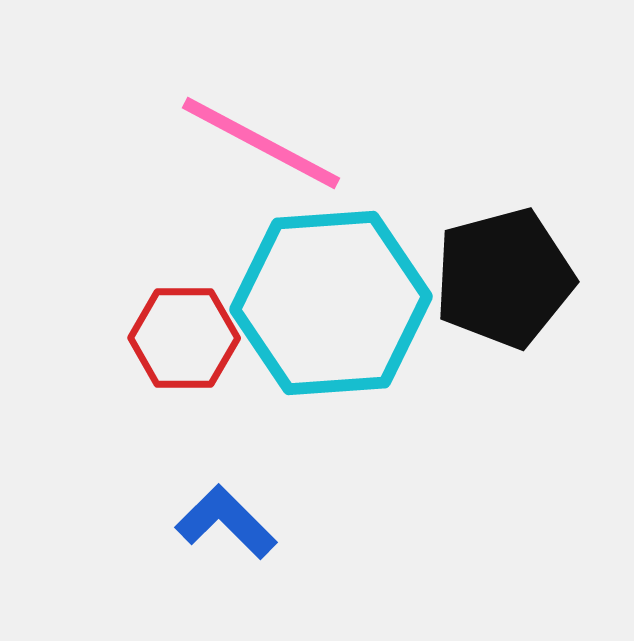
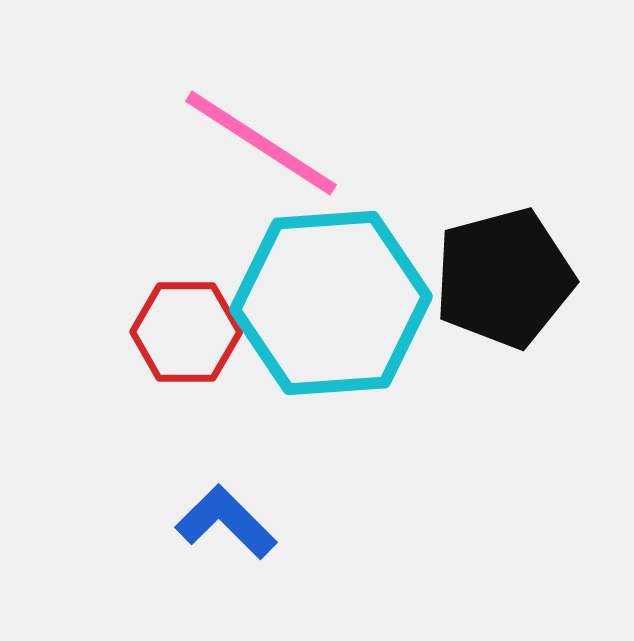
pink line: rotated 5 degrees clockwise
red hexagon: moved 2 px right, 6 px up
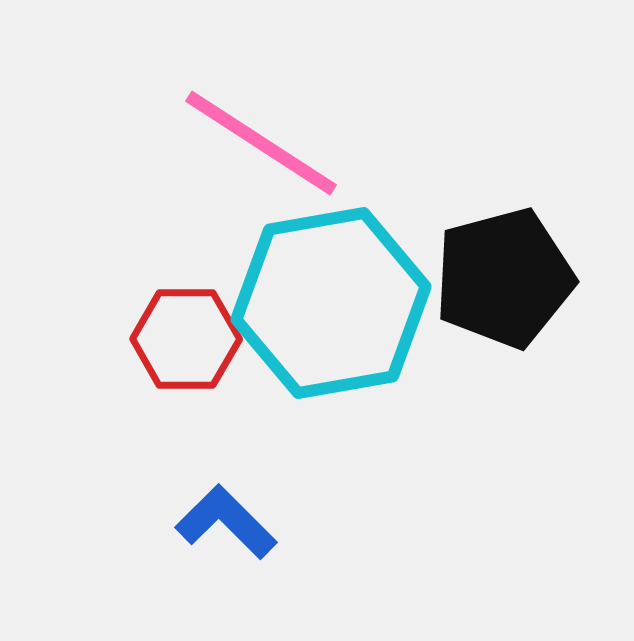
cyan hexagon: rotated 6 degrees counterclockwise
red hexagon: moved 7 px down
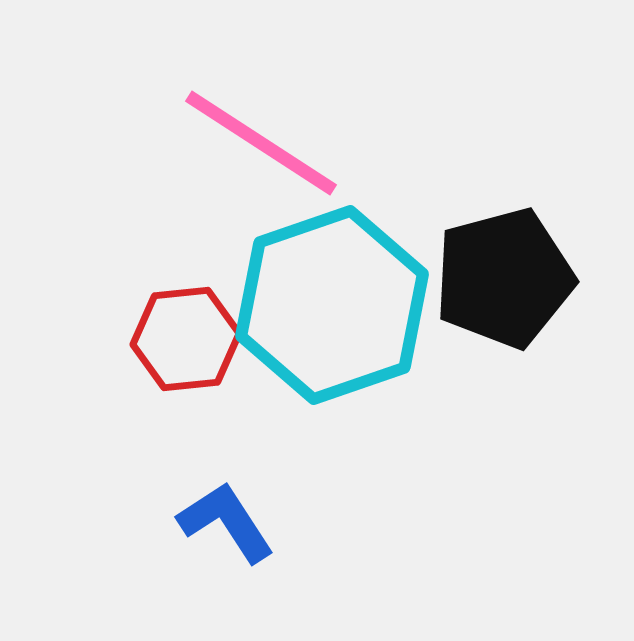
cyan hexagon: moved 1 px right, 2 px down; rotated 9 degrees counterclockwise
red hexagon: rotated 6 degrees counterclockwise
blue L-shape: rotated 12 degrees clockwise
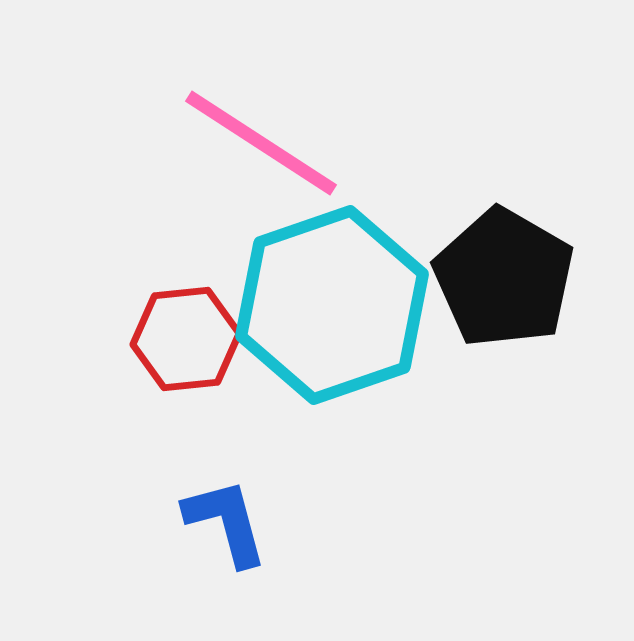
black pentagon: rotated 27 degrees counterclockwise
blue L-shape: rotated 18 degrees clockwise
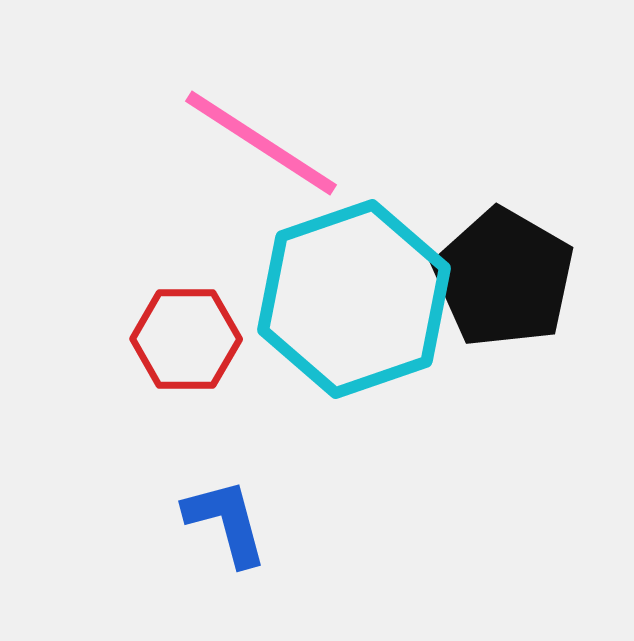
cyan hexagon: moved 22 px right, 6 px up
red hexagon: rotated 6 degrees clockwise
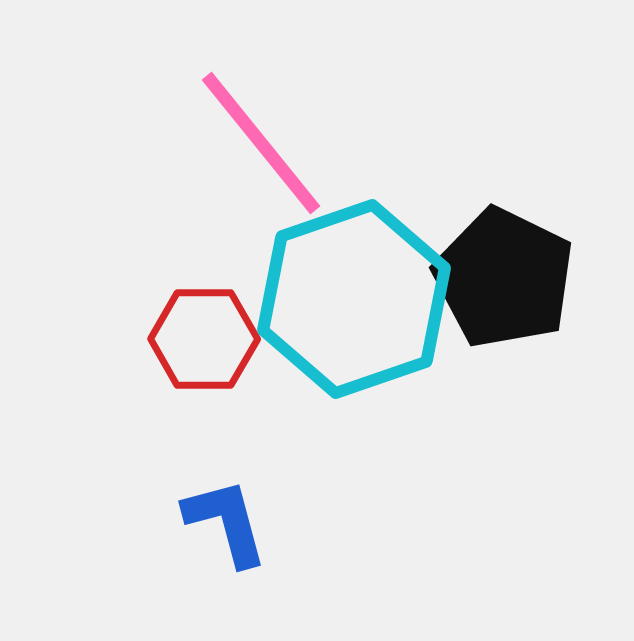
pink line: rotated 18 degrees clockwise
black pentagon: rotated 4 degrees counterclockwise
red hexagon: moved 18 px right
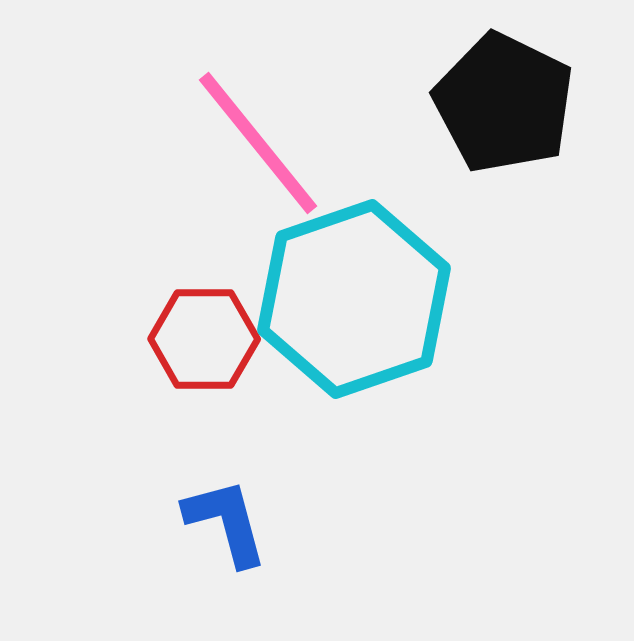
pink line: moved 3 px left
black pentagon: moved 175 px up
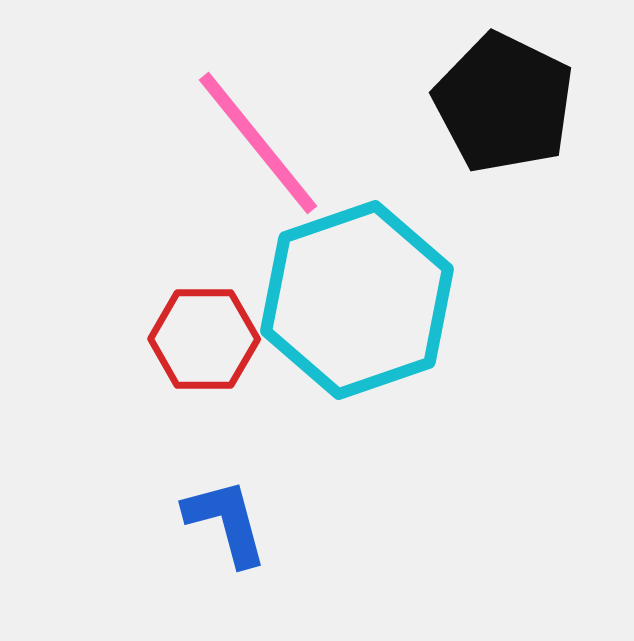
cyan hexagon: moved 3 px right, 1 px down
